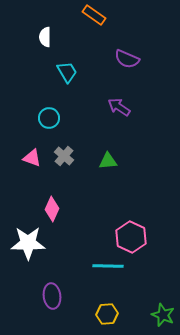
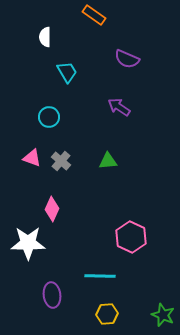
cyan circle: moved 1 px up
gray cross: moved 3 px left, 5 px down
cyan line: moved 8 px left, 10 px down
purple ellipse: moved 1 px up
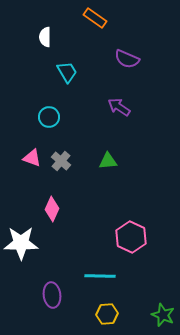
orange rectangle: moved 1 px right, 3 px down
white star: moved 7 px left
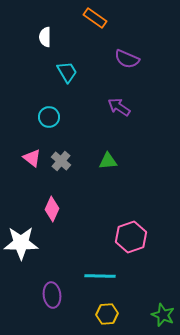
pink triangle: rotated 18 degrees clockwise
pink hexagon: rotated 16 degrees clockwise
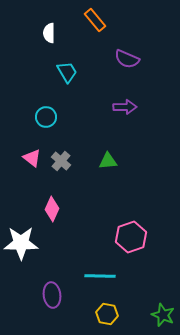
orange rectangle: moved 2 px down; rotated 15 degrees clockwise
white semicircle: moved 4 px right, 4 px up
purple arrow: moved 6 px right; rotated 145 degrees clockwise
cyan circle: moved 3 px left
yellow hexagon: rotated 15 degrees clockwise
